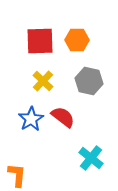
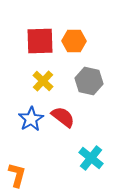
orange hexagon: moved 3 px left, 1 px down
orange L-shape: rotated 10 degrees clockwise
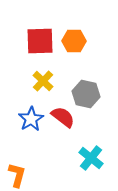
gray hexagon: moved 3 px left, 13 px down
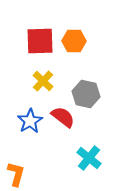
blue star: moved 1 px left, 2 px down
cyan cross: moved 2 px left
orange L-shape: moved 1 px left, 1 px up
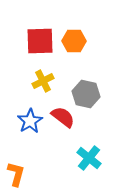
yellow cross: rotated 20 degrees clockwise
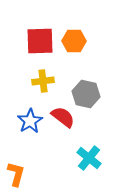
yellow cross: rotated 20 degrees clockwise
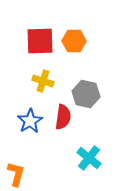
yellow cross: rotated 25 degrees clockwise
red semicircle: rotated 60 degrees clockwise
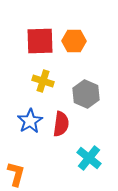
gray hexagon: rotated 12 degrees clockwise
red semicircle: moved 2 px left, 7 px down
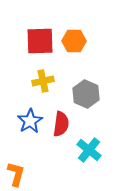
yellow cross: rotated 30 degrees counterclockwise
cyan cross: moved 8 px up
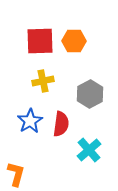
gray hexagon: moved 4 px right; rotated 8 degrees clockwise
cyan cross: rotated 10 degrees clockwise
